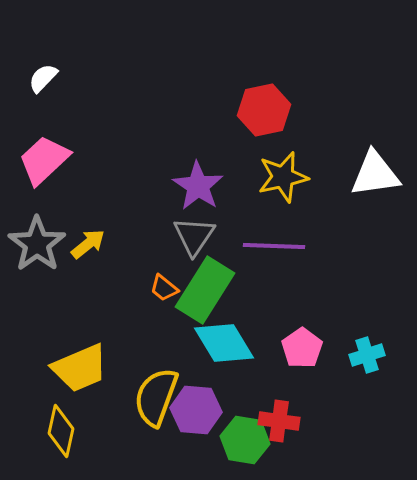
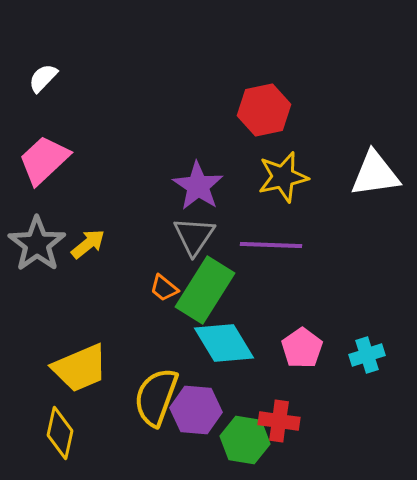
purple line: moved 3 px left, 1 px up
yellow diamond: moved 1 px left, 2 px down
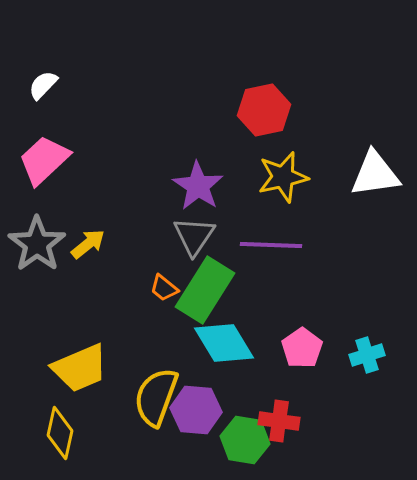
white semicircle: moved 7 px down
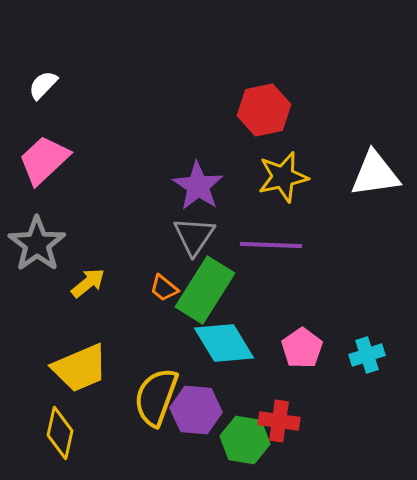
yellow arrow: moved 39 px down
